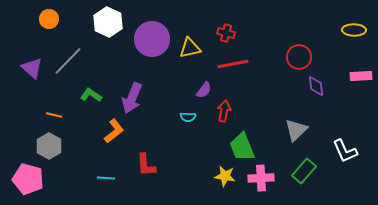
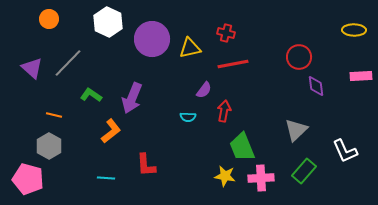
gray line: moved 2 px down
orange L-shape: moved 3 px left
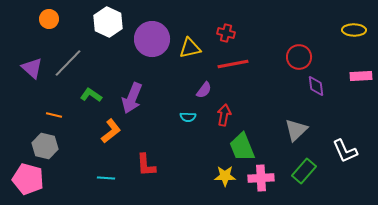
red arrow: moved 4 px down
gray hexagon: moved 4 px left; rotated 15 degrees counterclockwise
yellow star: rotated 10 degrees counterclockwise
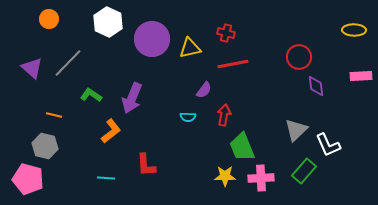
white L-shape: moved 17 px left, 6 px up
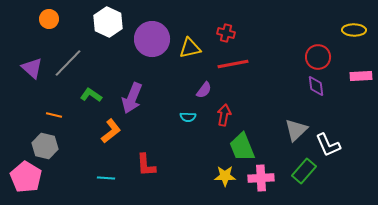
red circle: moved 19 px right
pink pentagon: moved 2 px left, 2 px up; rotated 16 degrees clockwise
